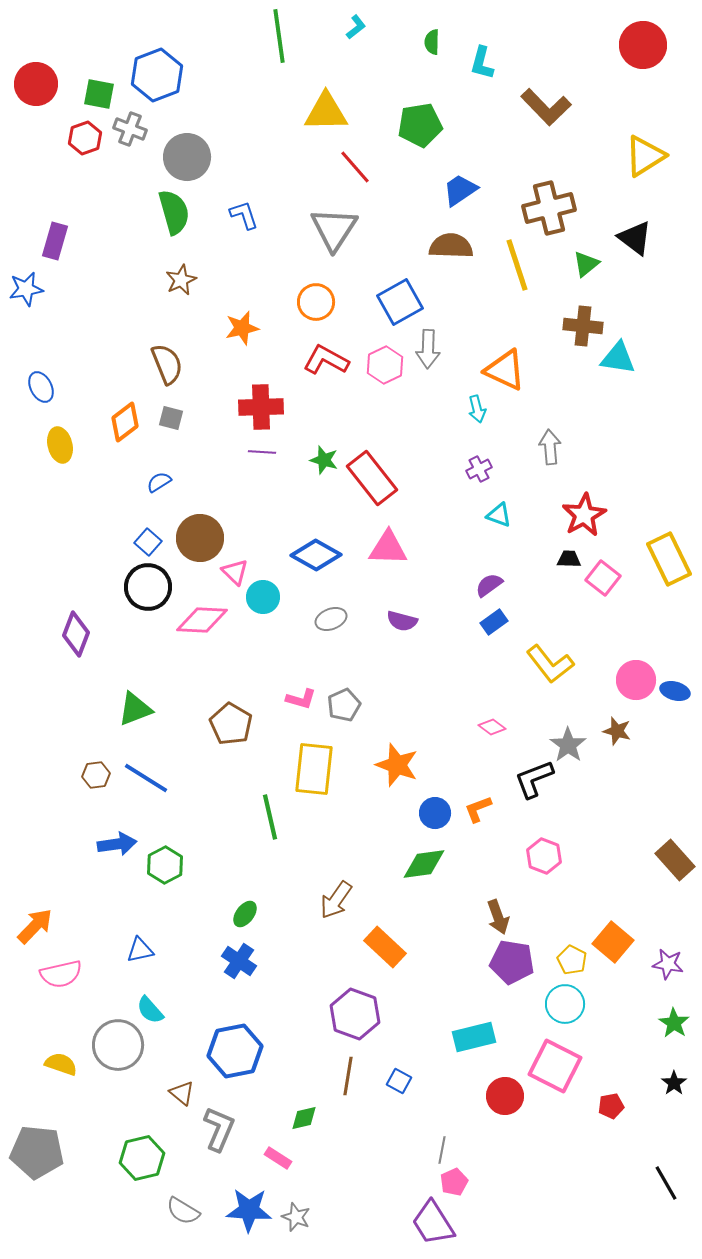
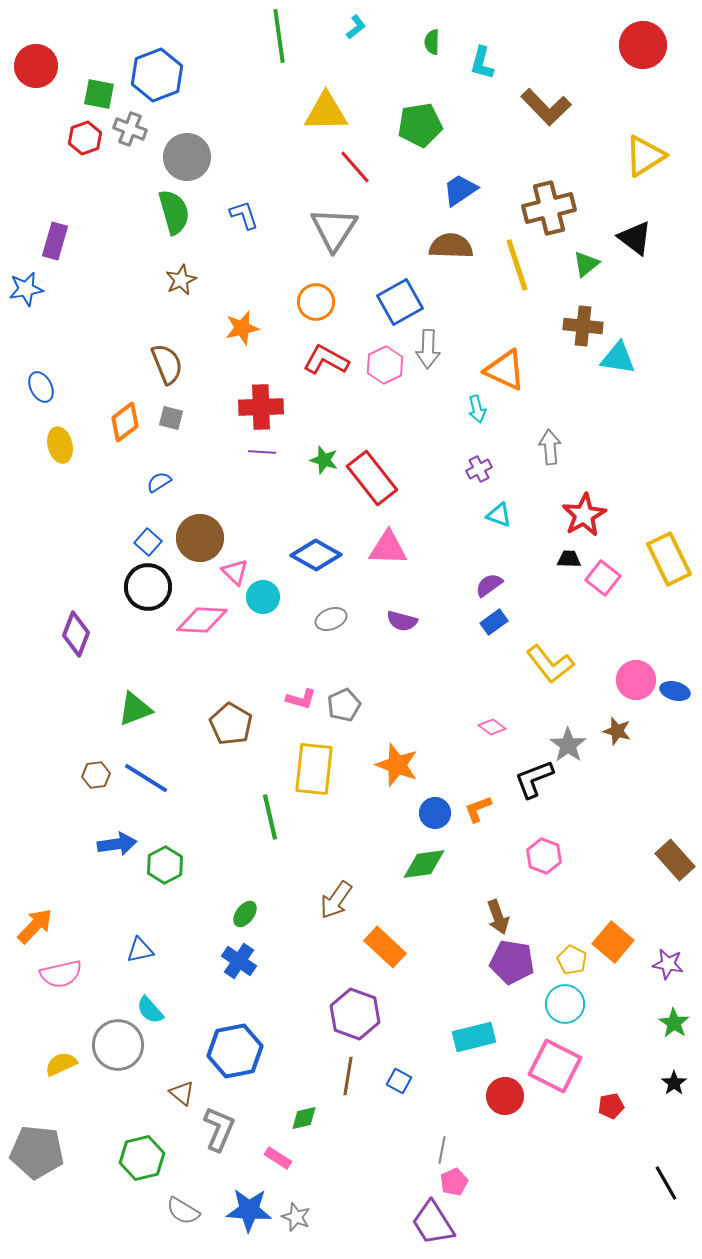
red circle at (36, 84): moved 18 px up
yellow semicircle at (61, 1064): rotated 44 degrees counterclockwise
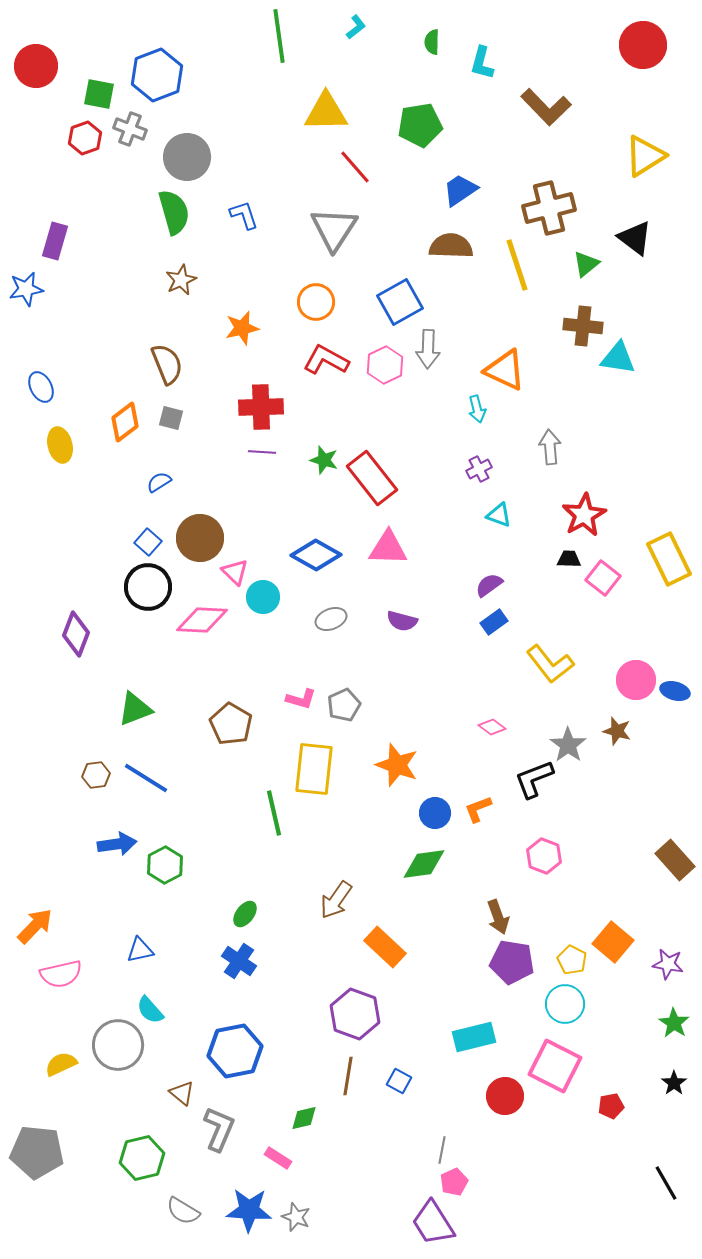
green line at (270, 817): moved 4 px right, 4 px up
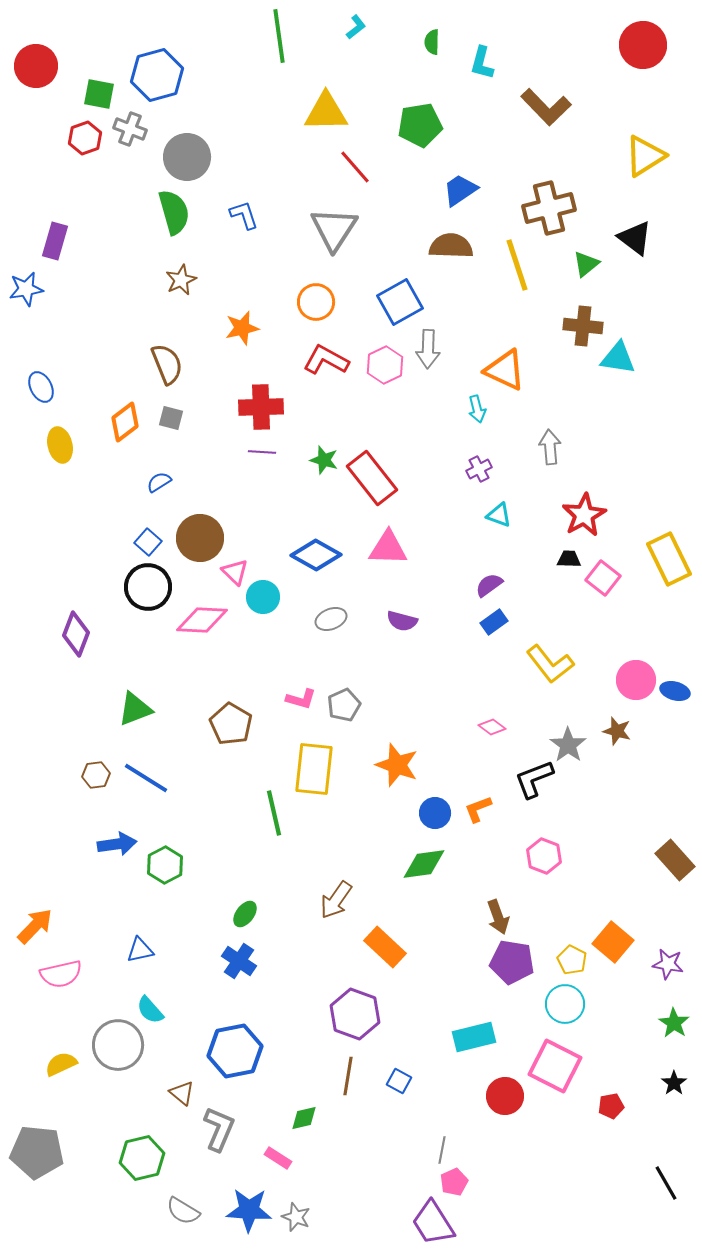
blue hexagon at (157, 75): rotated 6 degrees clockwise
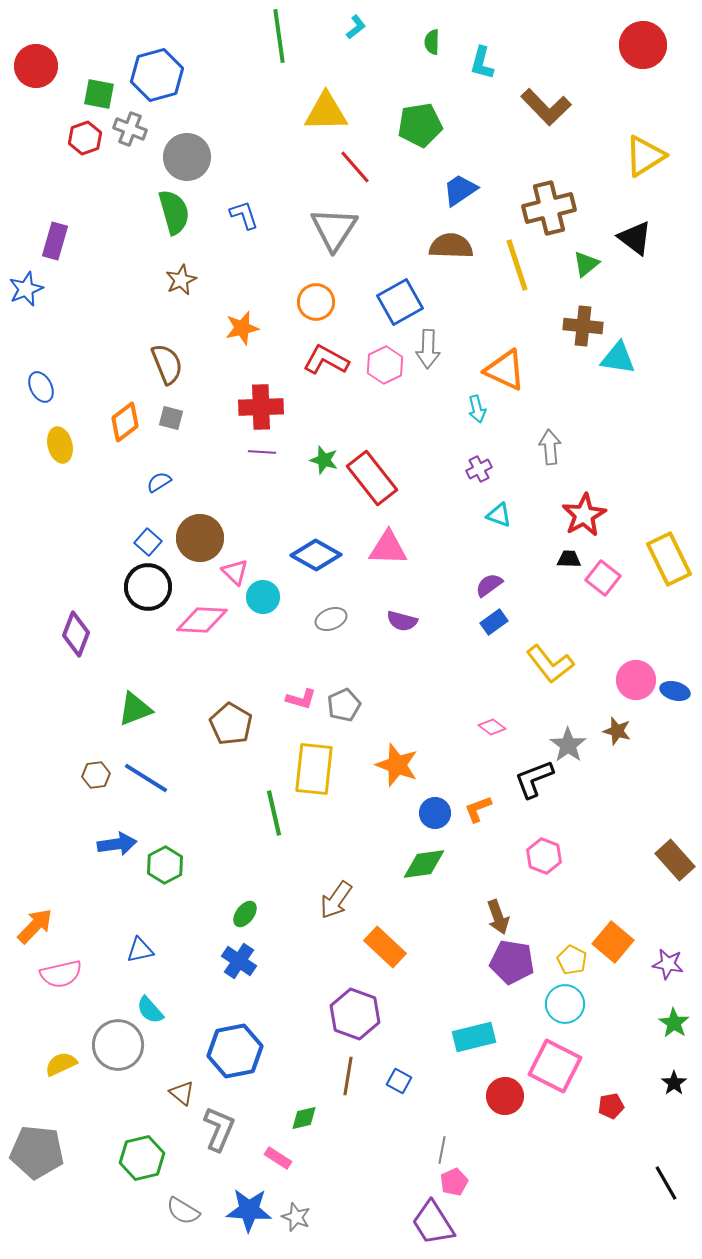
blue star at (26, 289): rotated 12 degrees counterclockwise
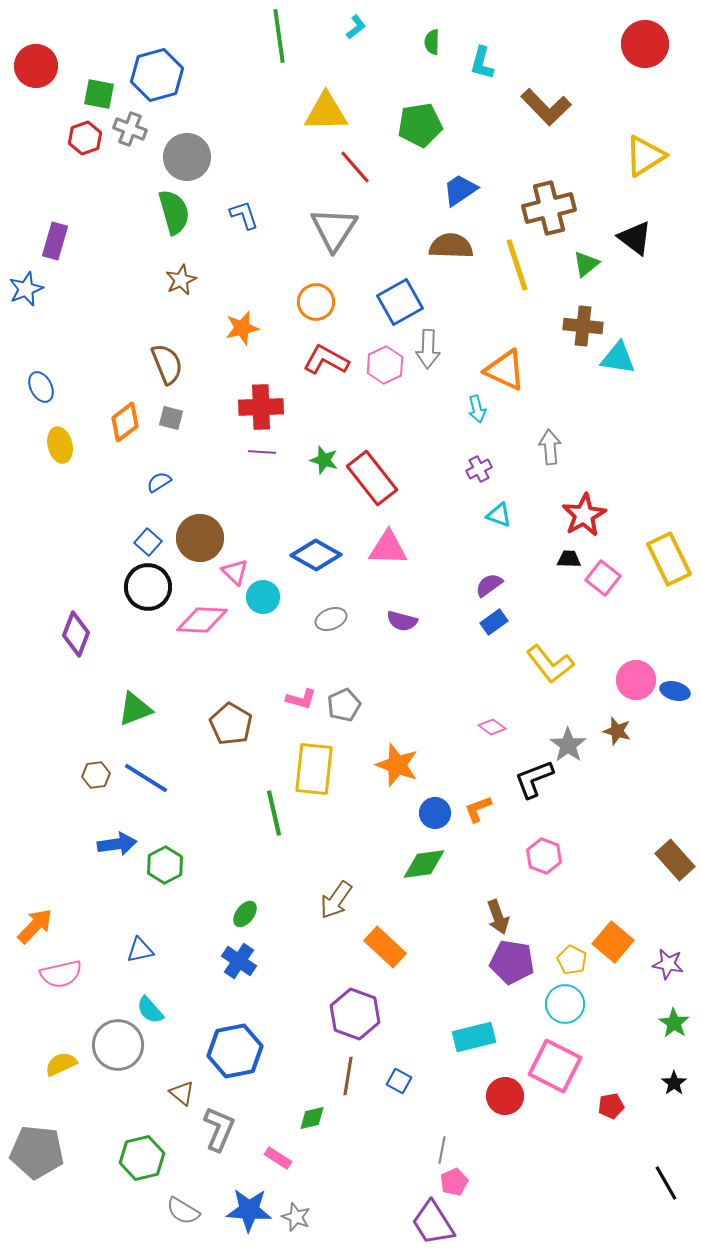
red circle at (643, 45): moved 2 px right, 1 px up
green diamond at (304, 1118): moved 8 px right
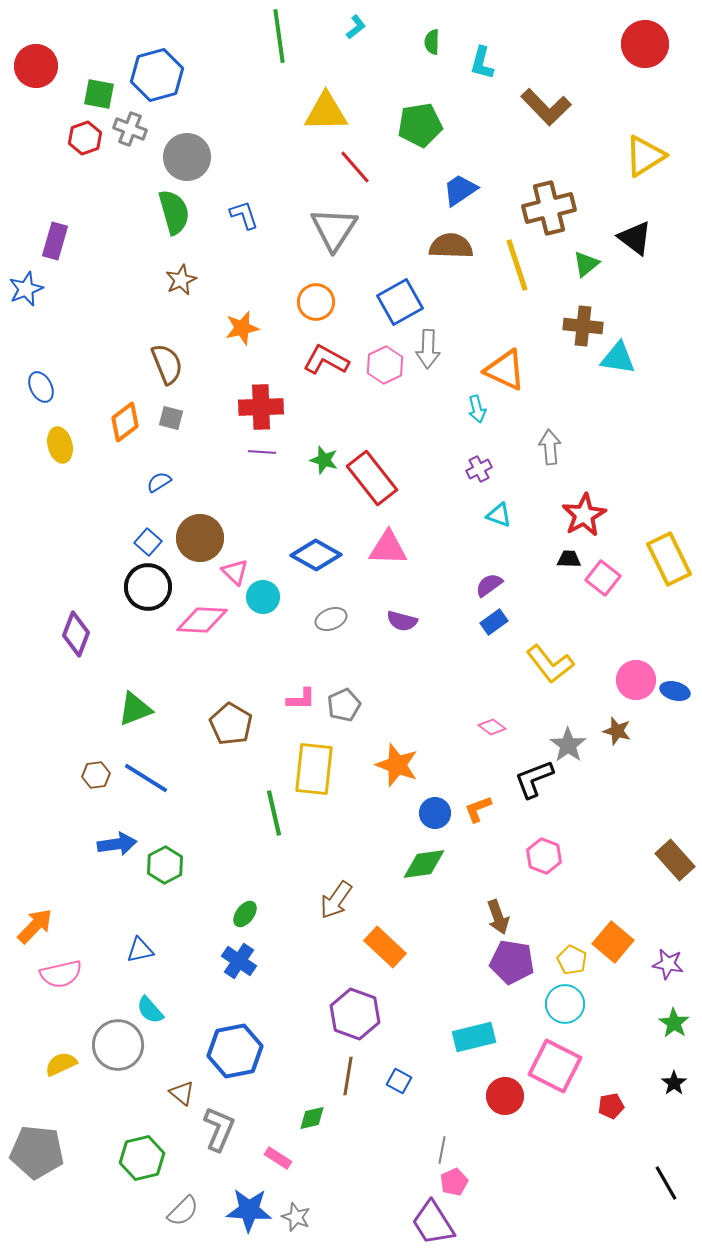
pink L-shape at (301, 699): rotated 16 degrees counterclockwise
gray semicircle at (183, 1211): rotated 76 degrees counterclockwise
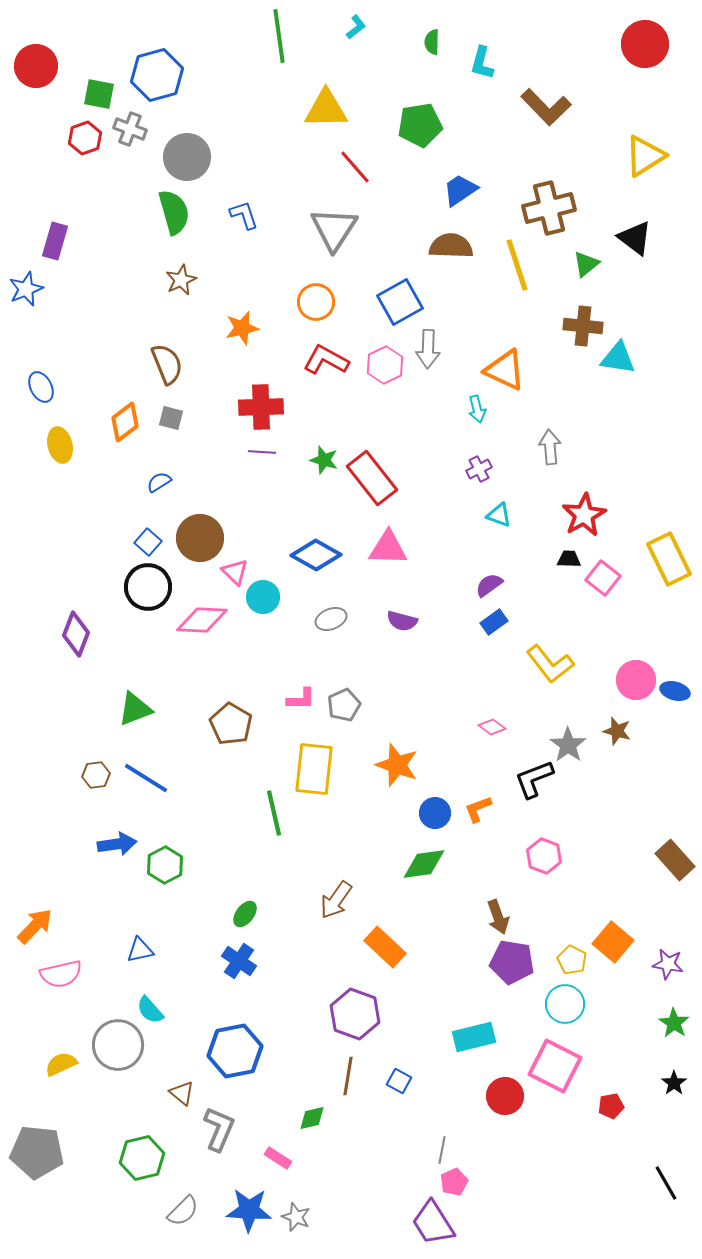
yellow triangle at (326, 112): moved 3 px up
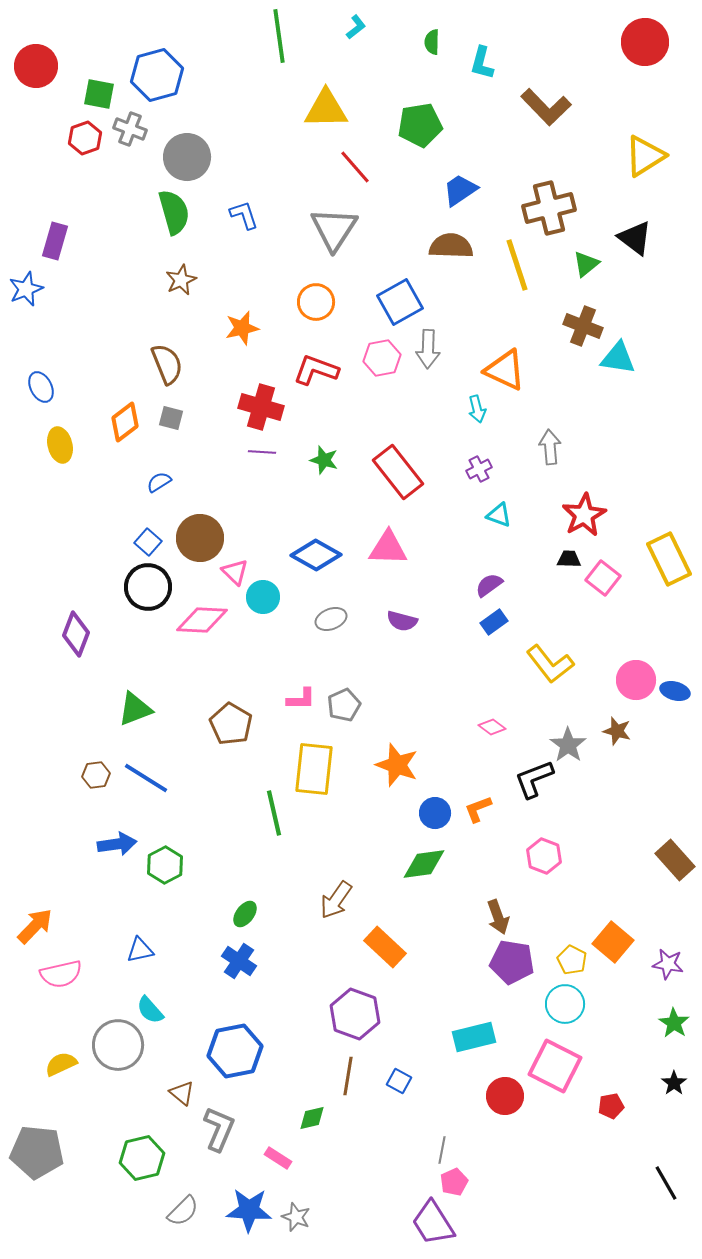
red circle at (645, 44): moved 2 px up
brown cross at (583, 326): rotated 15 degrees clockwise
red L-shape at (326, 360): moved 10 px left, 10 px down; rotated 9 degrees counterclockwise
pink hexagon at (385, 365): moved 3 px left, 7 px up; rotated 15 degrees clockwise
red cross at (261, 407): rotated 18 degrees clockwise
red rectangle at (372, 478): moved 26 px right, 6 px up
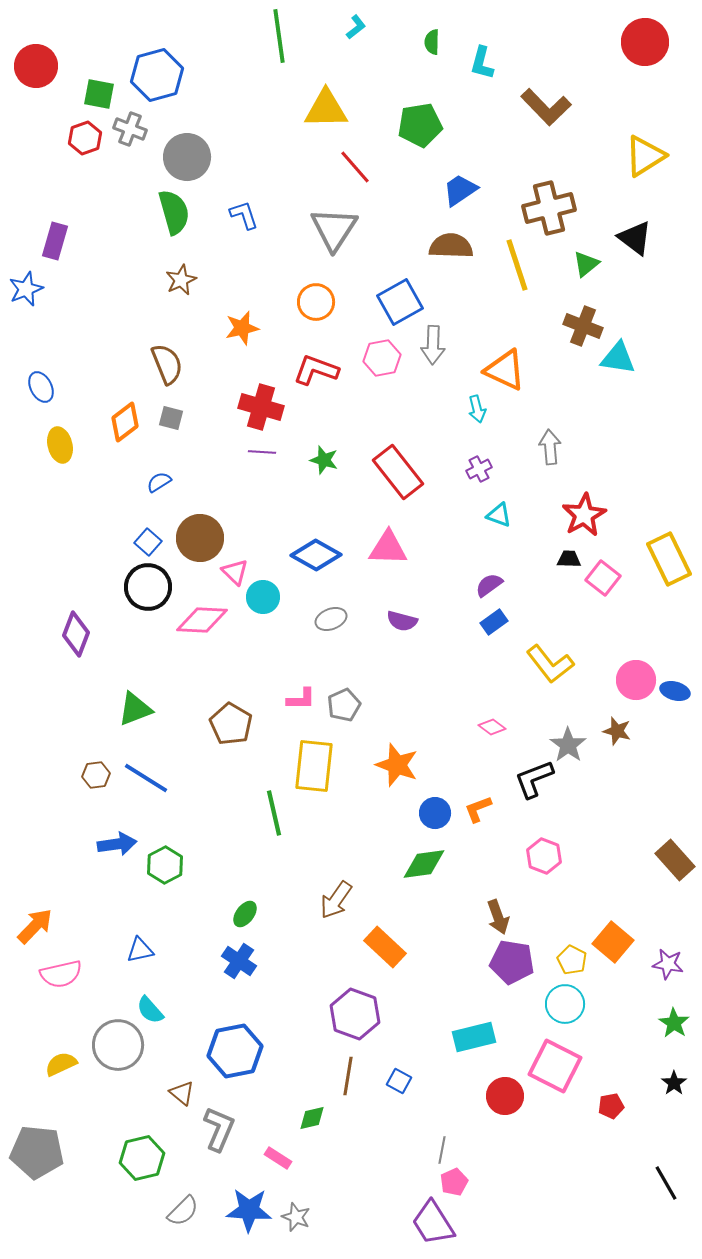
gray arrow at (428, 349): moved 5 px right, 4 px up
yellow rectangle at (314, 769): moved 3 px up
